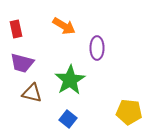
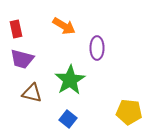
purple trapezoid: moved 4 px up
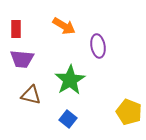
red rectangle: rotated 12 degrees clockwise
purple ellipse: moved 1 px right, 2 px up; rotated 10 degrees counterclockwise
purple trapezoid: rotated 10 degrees counterclockwise
brown triangle: moved 1 px left, 2 px down
yellow pentagon: rotated 15 degrees clockwise
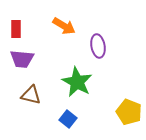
green star: moved 7 px right, 2 px down; rotated 12 degrees counterclockwise
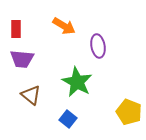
brown triangle: rotated 25 degrees clockwise
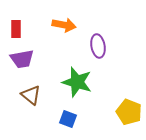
orange arrow: moved 1 px up; rotated 20 degrees counterclockwise
purple trapezoid: rotated 15 degrees counterclockwise
green star: rotated 12 degrees counterclockwise
blue square: rotated 18 degrees counterclockwise
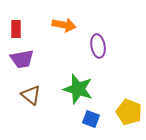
green star: moved 1 px right, 7 px down
blue square: moved 23 px right
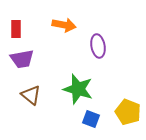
yellow pentagon: moved 1 px left
